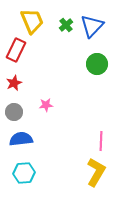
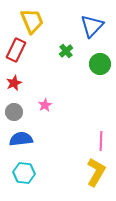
green cross: moved 26 px down
green circle: moved 3 px right
pink star: moved 1 px left; rotated 24 degrees counterclockwise
cyan hexagon: rotated 10 degrees clockwise
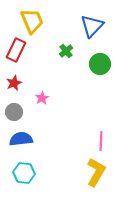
pink star: moved 3 px left, 7 px up
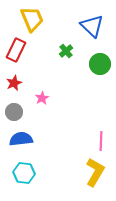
yellow trapezoid: moved 2 px up
blue triangle: rotated 30 degrees counterclockwise
yellow L-shape: moved 1 px left
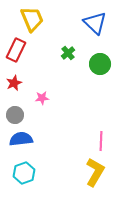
blue triangle: moved 3 px right, 3 px up
green cross: moved 2 px right, 2 px down
pink star: rotated 24 degrees clockwise
gray circle: moved 1 px right, 3 px down
cyan hexagon: rotated 25 degrees counterclockwise
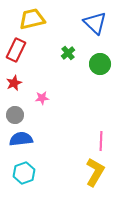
yellow trapezoid: rotated 80 degrees counterclockwise
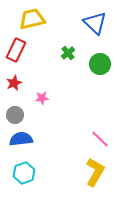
pink line: moved 1 px left, 2 px up; rotated 48 degrees counterclockwise
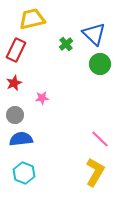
blue triangle: moved 1 px left, 11 px down
green cross: moved 2 px left, 9 px up
cyan hexagon: rotated 20 degrees counterclockwise
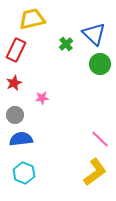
yellow L-shape: rotated 24 degrees clockwise
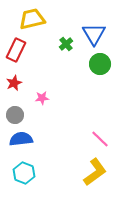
blue triangle: rotated 15 degrees clockwise
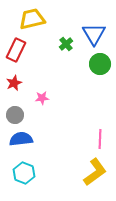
pink line: rotated 48 degrees clockwise
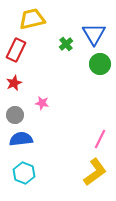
pink star: moved 5 px down; rotated 16 degrees clockwise
pink line: rotated 24 degrees clockwise
